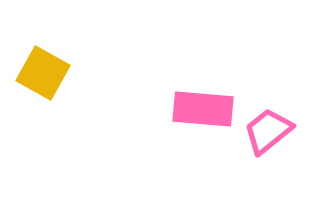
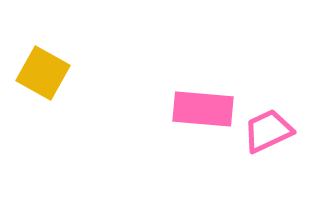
pink trapezoid: rotated 14 degrees clockwise
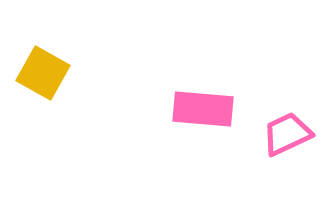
pink trapezoid: moved 19 px right, 3 px down
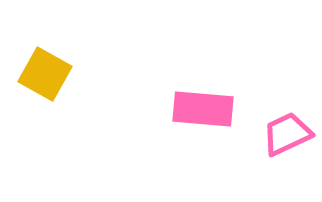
yellow square: moved 2 px right, 1 px down
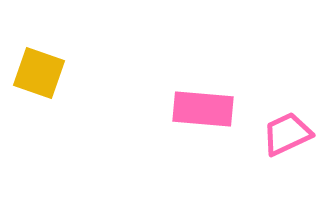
yellow square: moved 6 px left, 1 px up; rotated 10 degrees counterclockwise
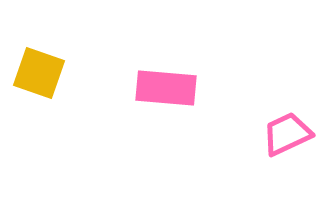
pink rectangle: moved 37 px left, 21 px up
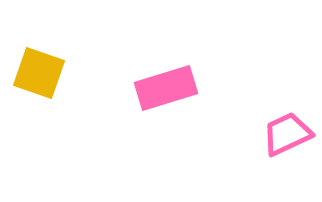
pink rectangle: rotated 22 degrees counterclockwise
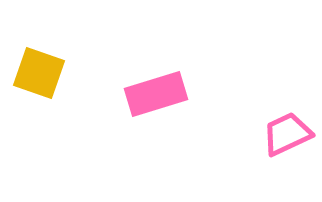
pink rectangle: moved 10 px left, 6 px down
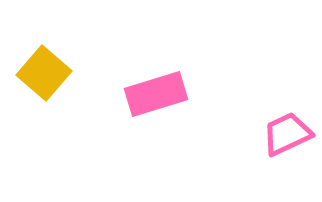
yellow square: moved 5 px right; rotated 22 degrees clockwise
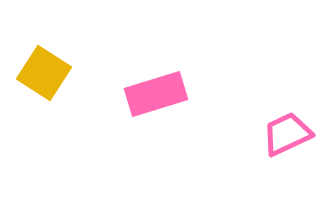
yellow square: rotated 8 degrees counterclockwise
